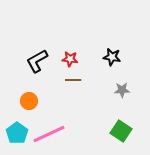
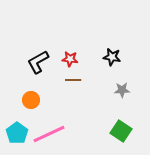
black L-shape: moved 1 px right, 1 px down
orange circle: moved 2 px right, 1 px up
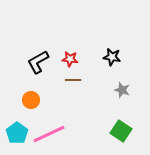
gray star: rotated 21 degrees clockwise
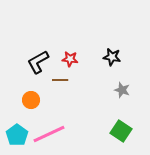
brown line: moved 13 px left
cyan pentagon: moved 2 px down
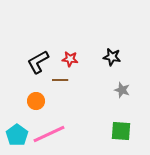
orange circle: moved 5 px right, 1 px down
green square: rotated 30 degrees counterclockwise
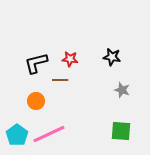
black L-shape: moved 2 px left, 1 px down; rotated 15 degrees clockwise
